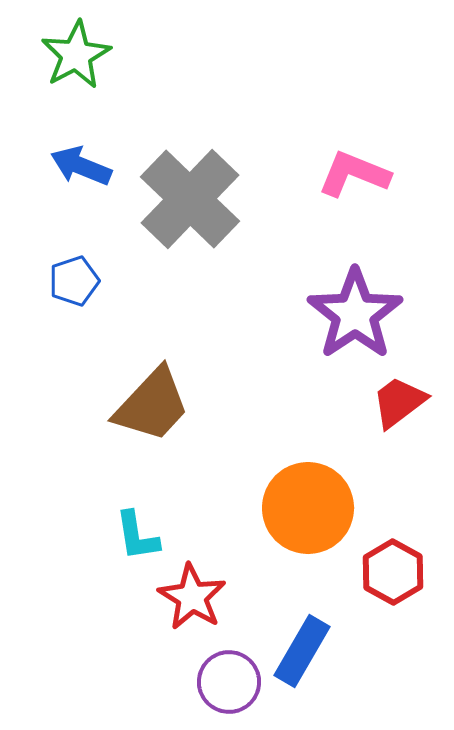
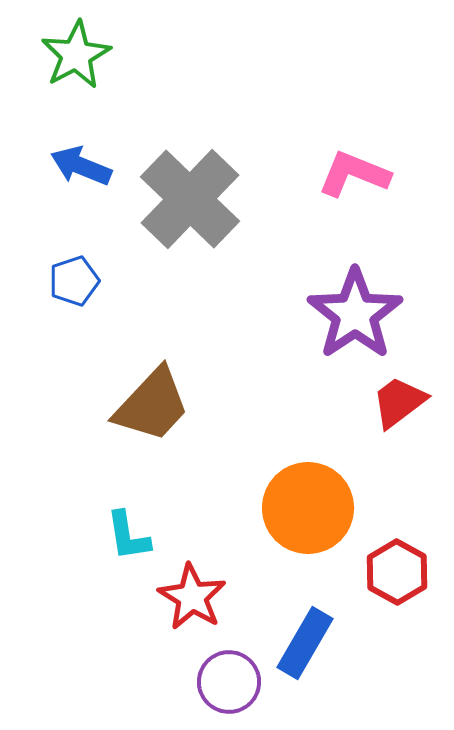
cyan L-shape: moved 9 px left
red hexagon: moved 4 px right
blue rectangle: moved 3 px right, 8 px up
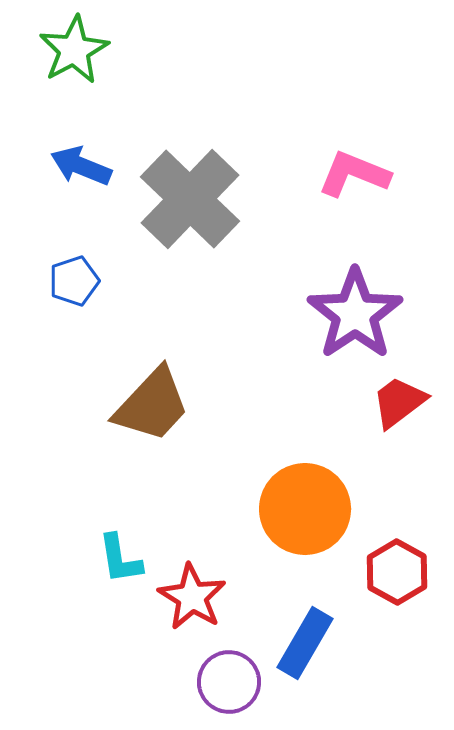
green star: moved 2 px left, 5 px up
orange circle: moved 3 px left, 1 px down
cyan L-shape: moved 8 px left, 23 px down
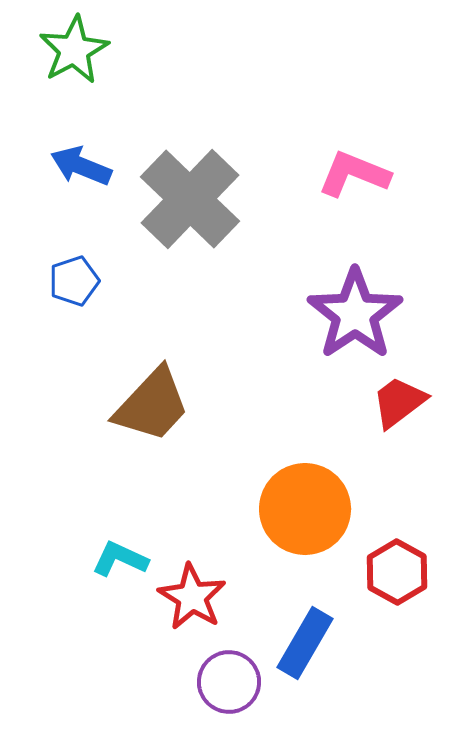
cyan L-shape: rotated 124 degrees clockwise
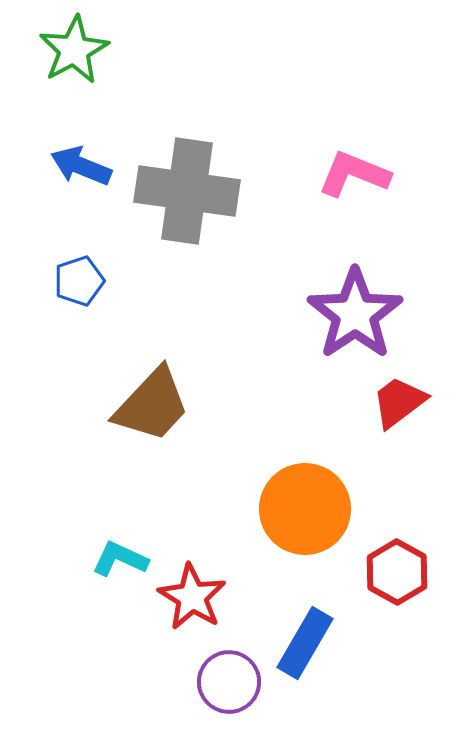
gray cross: moved 3 px left, 8 px up; rotated 36 degrees counterclockwise
blue pentagon: moved 5 px right
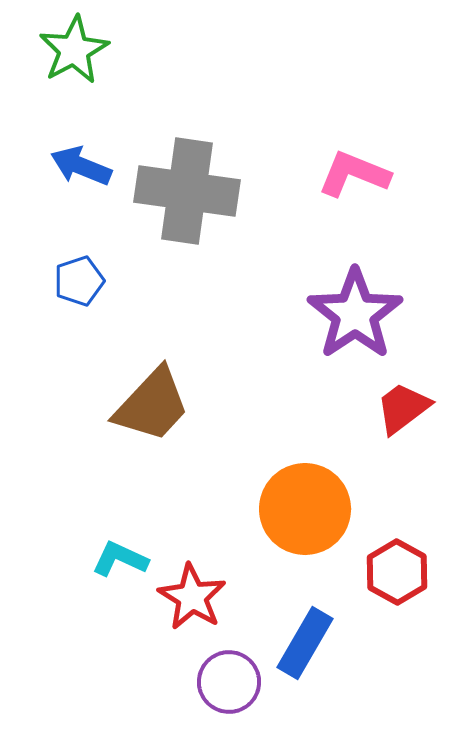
red trapezoid: moved 4 px right, 6 px down
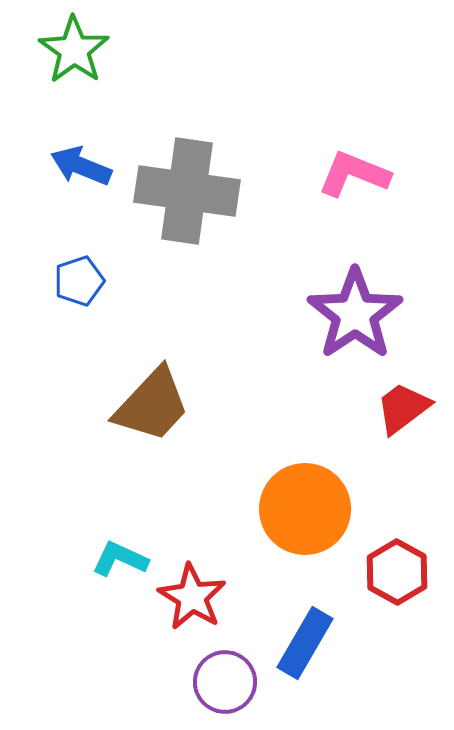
green star: rotated 8 degrees counterclockwise
purple circle: moved 4 px left
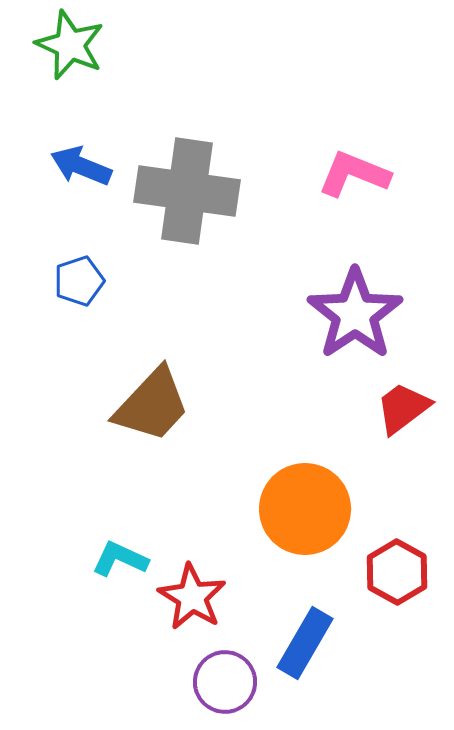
green star: moved 4 px left, 5 px up; rotated 12 degrees counterclockwise
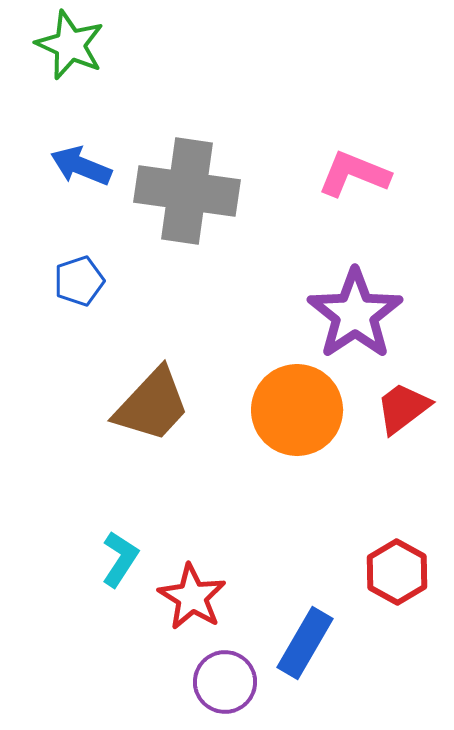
orange circle: moved 8 px left, 99 px up
cyan L-shape: rotated 98 degrees clockwise
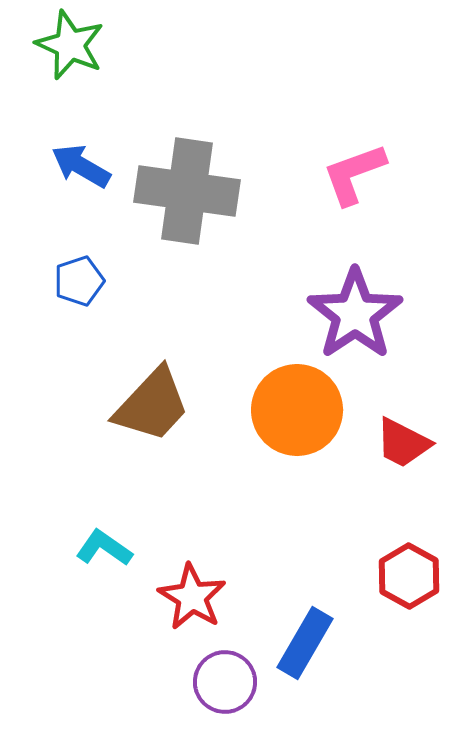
blue arrow: rotated 8 degrees clockwise
pink L-shape: rotated 42 degrees counterclockwise
red trapezoid: moved 35 px down; rotated 116 degrees counterclockwise
cyan L-shape: moved 16 px left, 11 px up; rotated 88 degrees counterclockwise
red hexagon: moved 12 px right, 4 px down
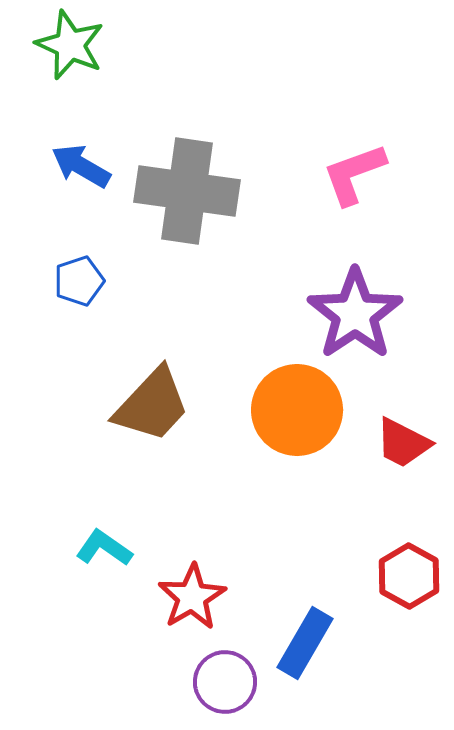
red star: rotated 10 degrees clockwise
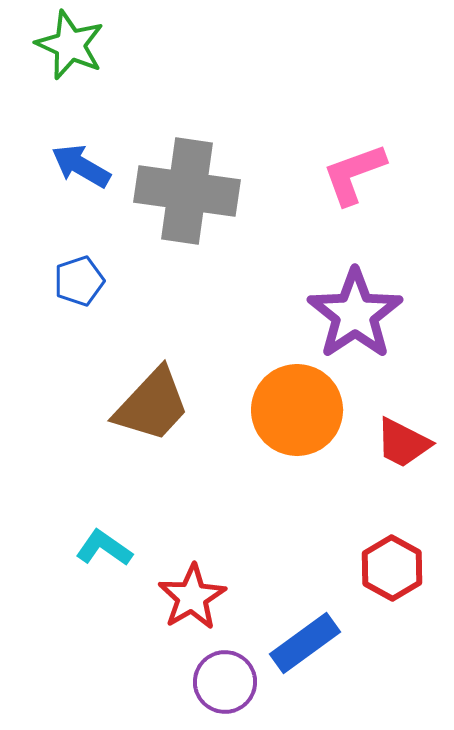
red hexagon: moved 17 px left, 8 px up
blue rectangle: rotated 24 degrees clockwise
